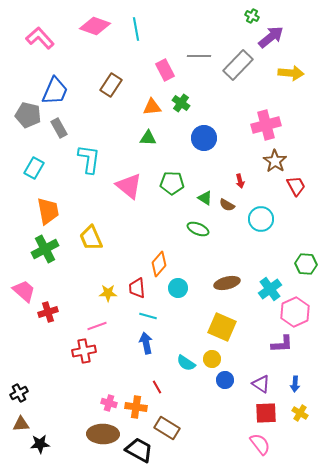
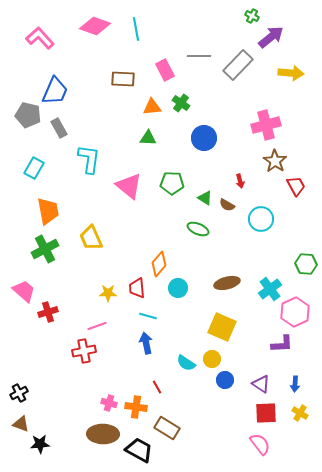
brown rectangle at (111, 85): moved 12 px right, 6 px up; rotated 60 degrees clockwise
brown triangle at (21, 424): rotated 24 degrees clockwise
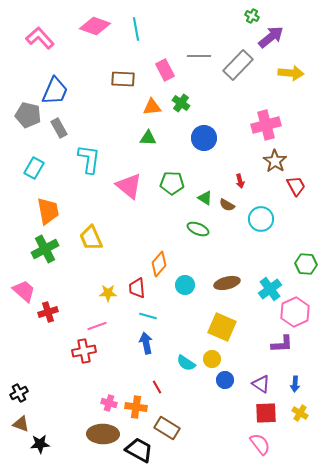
cyan circle at (178, 288): moved 7 px right, 3 px up
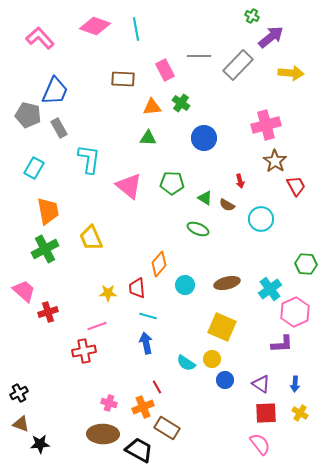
orange cross at (136, 407): moved 7 px right; rotated 30 degrees counterclockwise
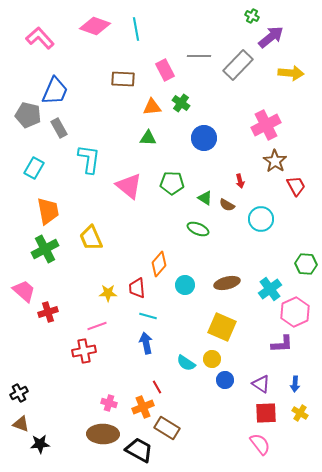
pink cross at (266, 125): rotated 12 degrees counterclockwise
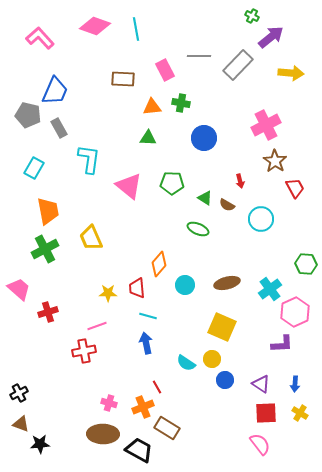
green cross at (181, 103): rotated 24 degrees counterclockwise
red trapezoid at (296, 186): moved 1 px left, 2 px down
pink trapezoid at (24, 291): moved 5 px left, 2 px up
